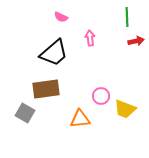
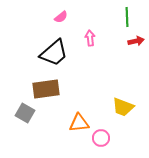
pink semicircle: rotated 64 degrees counterclockwise
pink circle: moved 42 px down
yellow trapezoid: moved 2 px left, 2 px up
orange triangle: moved 1 px left, 4 px down
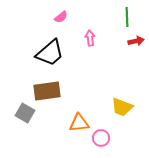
black trapezoid: moved 4 px left
brown rectangle: moved 1 px right, 2 px down
yellow trapezoid: moved 1 px left
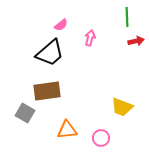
pink semicircle: moved 8 px down
pink arrow: rotated 21 degrees clockwise
orange triangle: moved 12 px left, 7 px down
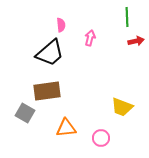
pink semicircle: rotated 56 degrees counterclockwise
orange triangle: moved 1 px left, 2 px up
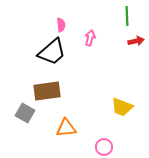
green line: moved 1 px up
black trapezoid: moved 2 px right, 1 px up
pink circle: moved 3 px right, 9 px down
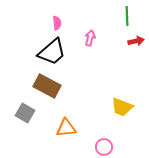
pink semicircle: moved 4 px left, 2 px up
brown rectangle: moved 5 px up; rotated 36 degrees clockwise
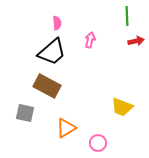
pink arrow: moved 2 px down
gray square: rotated 18 degrees counterclockwise
orange triangle: rotated 25 degrees counterclockwise
pink circle: moved 6 px left, 4 px up
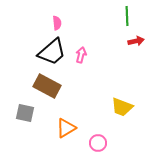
pink arrow: moved 9 px left, 15 px down
